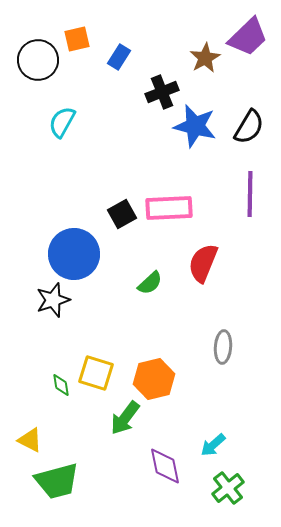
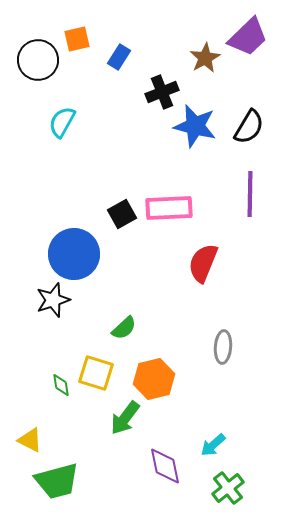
green semicircle: moved 26 px left, 45 px down
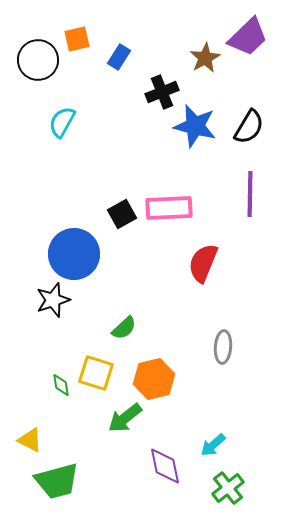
green arrow: rotated 15 degrees clockwise
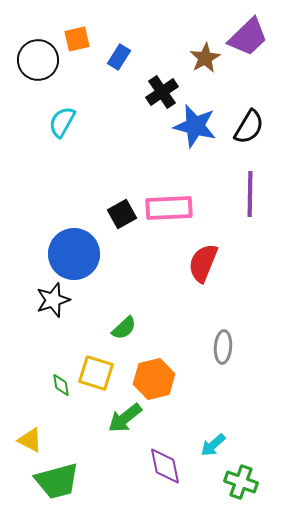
black cross: rotated 12 degrees counterclockwise
green cross: moved 13 px right, 6 px up; rotated 32 degrees counterclockwise
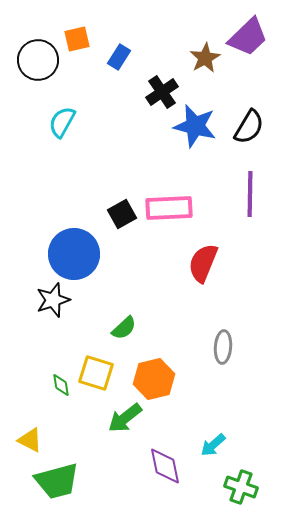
green cross: moved 5 px down
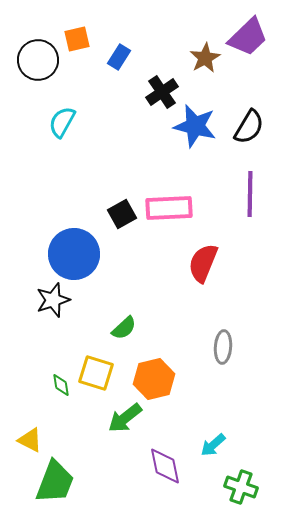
green trapezoid: moved 2 px left, 1 px down; rotated 54 degrees counterclockwise
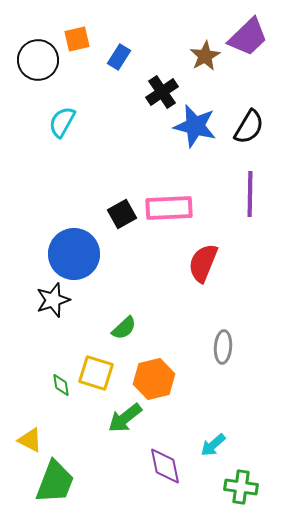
brown star: moved 2 px up
green cross: rotated 12 degrees counterclockwise
